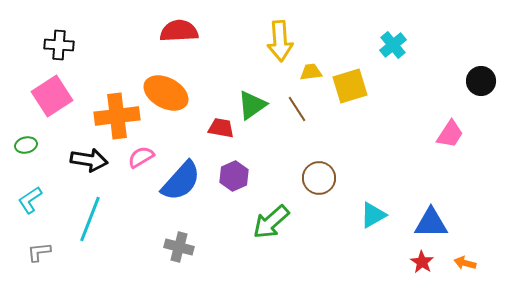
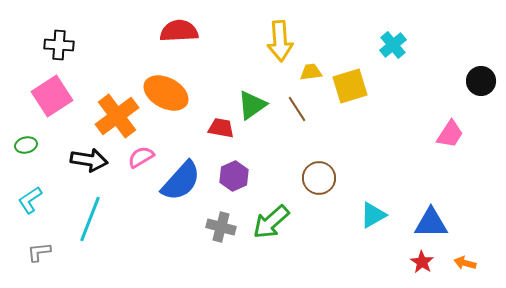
orange cross: rotated 30 degrees counterclockwise
gray cross: moved 42 px right, 20 px up
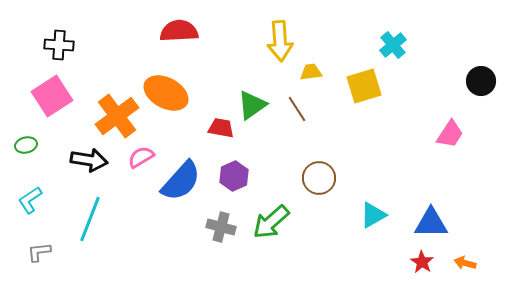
yellow square: moved 14 px right
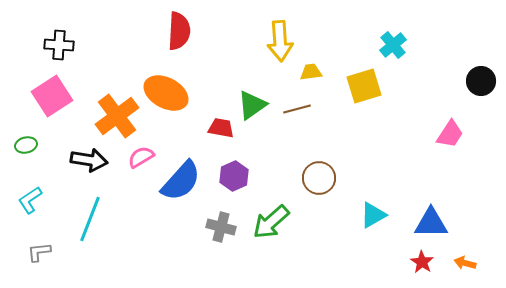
red semicircle: rotated 96 degrees clockwise
brown line: rotated 72 degrees counterclockwise
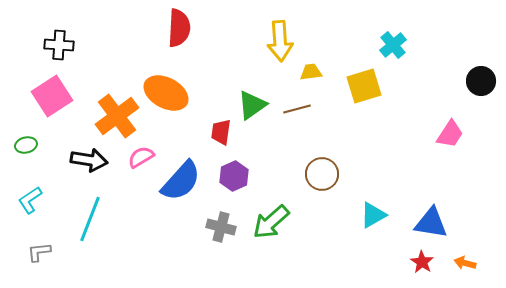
red semicircle: moved 3 px up
red trapezoid: moved 4 px down; rotated 92 degrees counterclockwise
brown circle: moved 3 px right, 4 px up
blue triangle: rotated 9 degrees clockwise
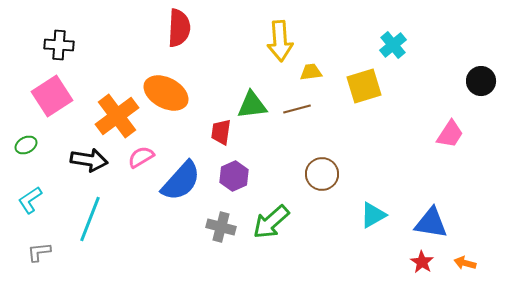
green triangle: rotated 28 degrees clockwise
green ellipse: rotated 15 degrees counterclockwise
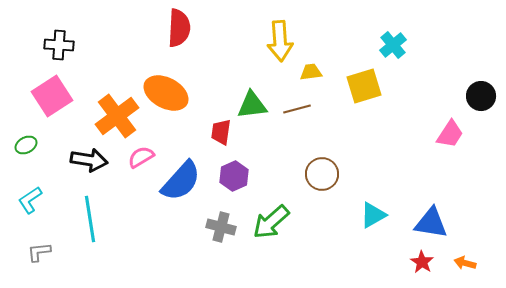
black circle: moved 15 px down
cyan line: rotated 30 degrees counterclockwise
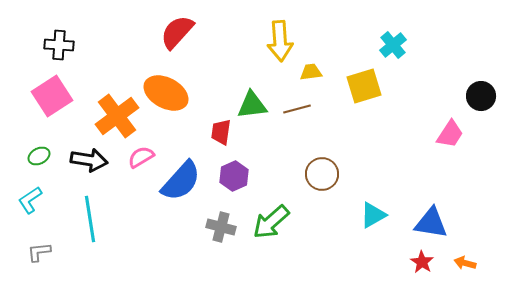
red semicircle: moved 2 px left, 4 px down; rotated 141 degrees counterclockwise
green ellipse: moved 13 px right, 11 px down
